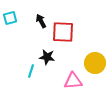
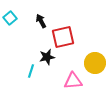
cyan square: rotated 24 degrees counterclockwise
red square: moved 5 px down; rotated 15 degrees counterclockwise
black star: rotated 21 degrees counterclockwise
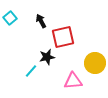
cyan line: rotated 24 degrees clockwise
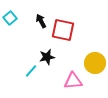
red square: moved 7 px up; rotated 25 degrees clockwise
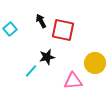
cyan square: moved 11 px down
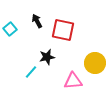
black arrow: moved 4 px left
cyan line: moved 1 px down
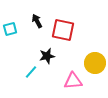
cyan square: rotated 24 degrees clockwise
black star: moved 1 px up
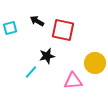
black arrow: rotated 32 degrees counterclockwise
cyan square: moved 1 px up
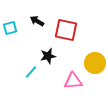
red square: moved 3 px right
black star: moved 1 px right
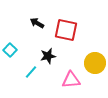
black arrow: moved 2 px down
cyan square: moved 22 px down; rotated 32 degrees counterclockwise
pink triangle: moved 2 px left, 1 px up
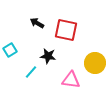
cyan square: rotated 16 degrees clockwise
black star: rotated 21 degrees clockwise
pink triangle: rotated 12 degrees clockwise
